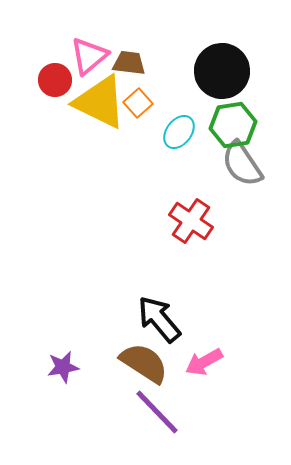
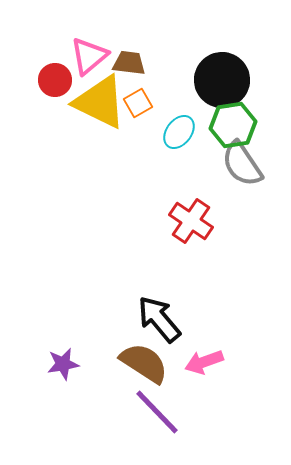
black circle: moved 9 px down
orange square: rotated 12 degrees clockwise
pink arrow: rotated 9 degrees clockwise
purple star: moved 3 px up
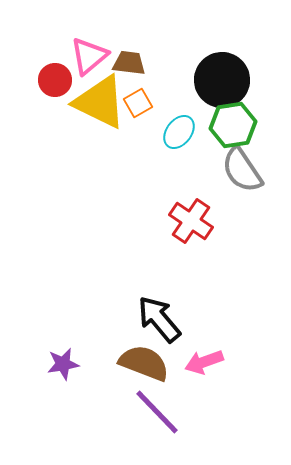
gray semicircle: moved 6 px down
brown semicircle: rotated 12 degrees counterclockwise
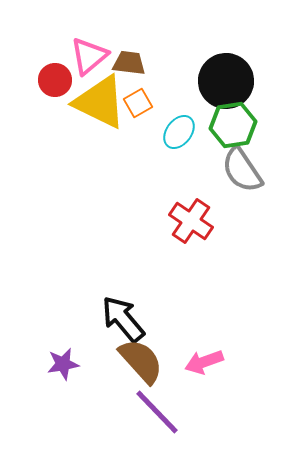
black circle: moved 4 px right, 1 px down
black arrow: moved 36 px left
brown semicircle: moved 3 px left, 2 px up; rotated 27 degrees clockwise
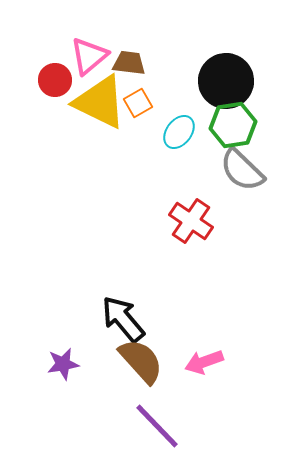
gray semicircle: rotated 12 degrees counterclockwise
purple line: moved 14 px down
